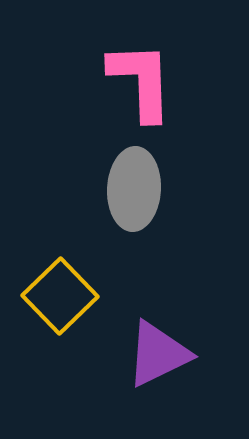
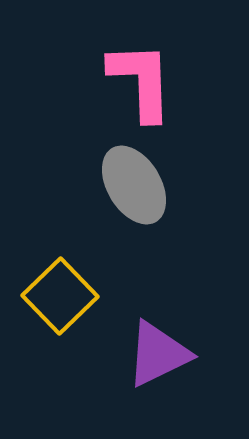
gray ellipse: moved 4 px up; rotated 34 degrees counterclockwise
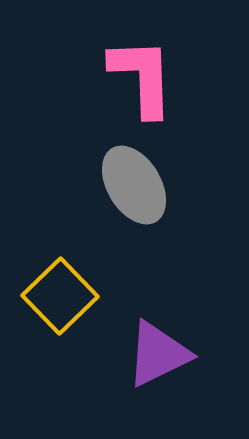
pink L-shape: moved 1 px right, 4 px up
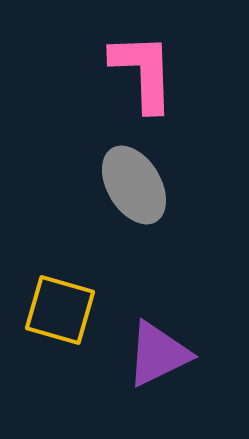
pink L-shape: moved 1 px right, 5 px up
yellow square: moved 14 px down; rotated 30 degrees counterclockwise
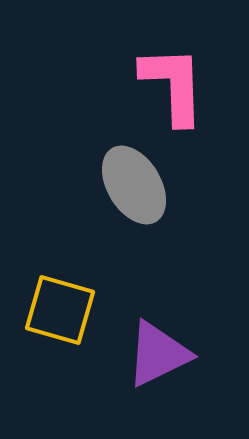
pink L-shape: moved 30 px right, 13 px down
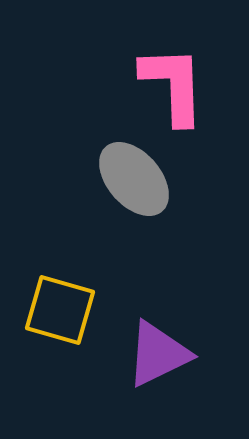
gray ellipse: moved 6 px up; rotated 10 degrees counterclockwise
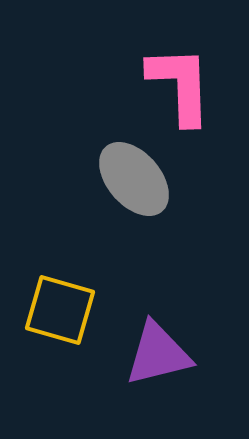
pink L-shape: moved 7 px right
purple triangle: rotated 12 degrees clockwise
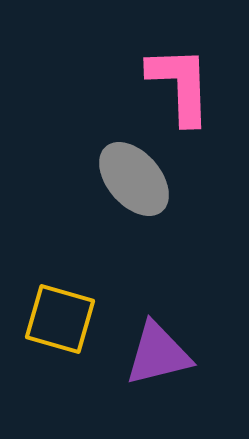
yellow square: moved 9 px down
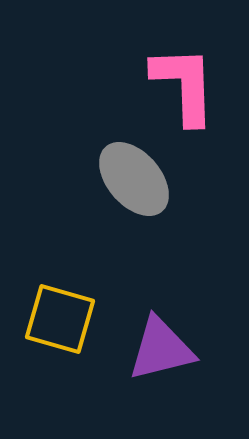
pink L-shape: moved 4 px right
purple triangle: moved 3 px right, 5 px up
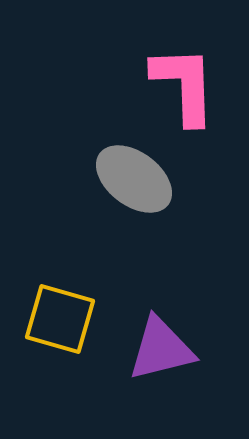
gray ellipse: rotated 12 degrees counterclockwise
